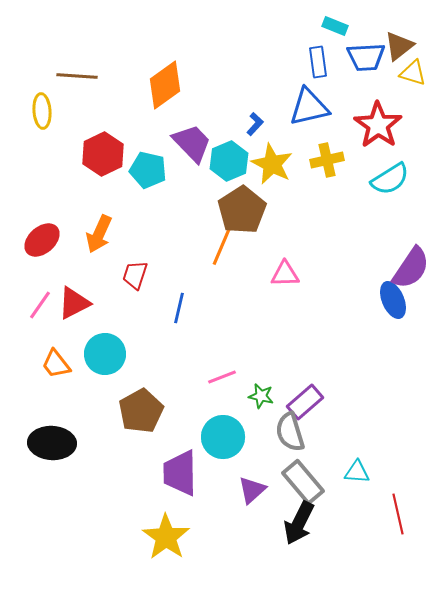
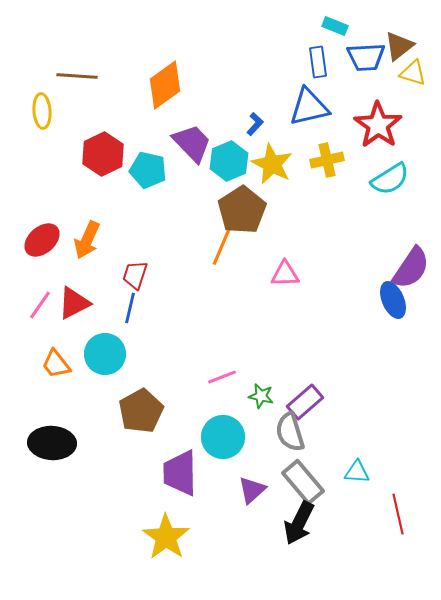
orange arrow at (99, 234): moved 12 px left, 6 px down
blue line at (179, 308): moved 49 px left
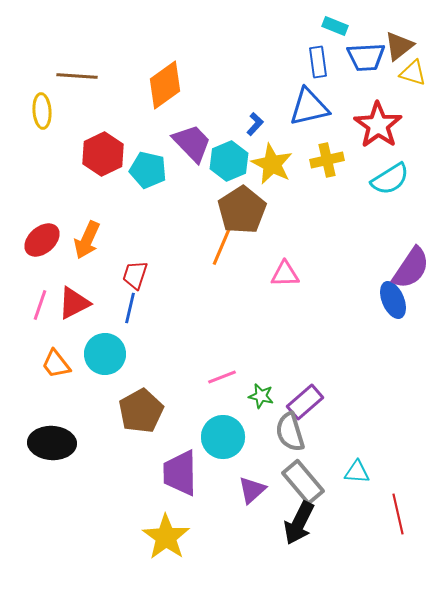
pink line at (40, 305): rotated 16 degrees counterclockwise
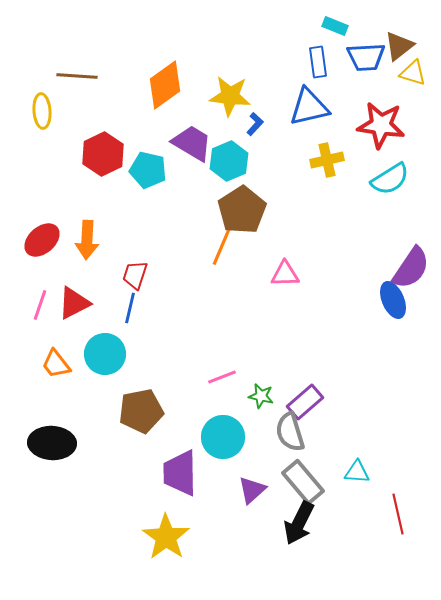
red star at (378, 125): moved 3 px right; rotated 27 degrees counterclockwise
purple trapezoid at (192, 143): rotated 15 degrees counterclockwise
yellow star at (272, 164): moved 42 px left, 68 px up; rotated 21 degrees counterclockwise
orange arrow at (87, 240): rotated 21 degrees counterclockwise
brown pentagon at (141, 411): rotated 18 degrees clockwise
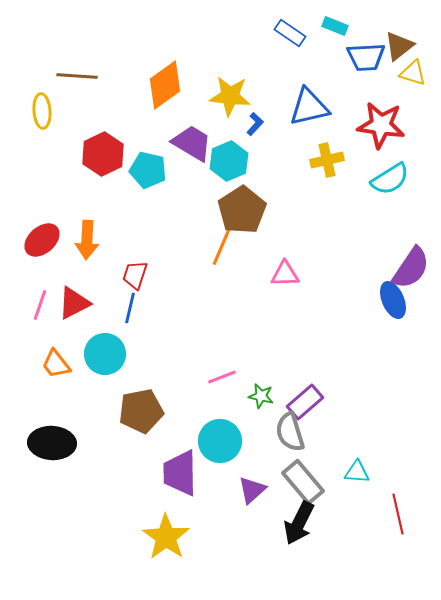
blue rectangle at (318, 62): moved 28 px left, 29 px up; rotated 48 degrees counterclockwise
cyan circle at (223, 437): moved 3 px left, 4 px down
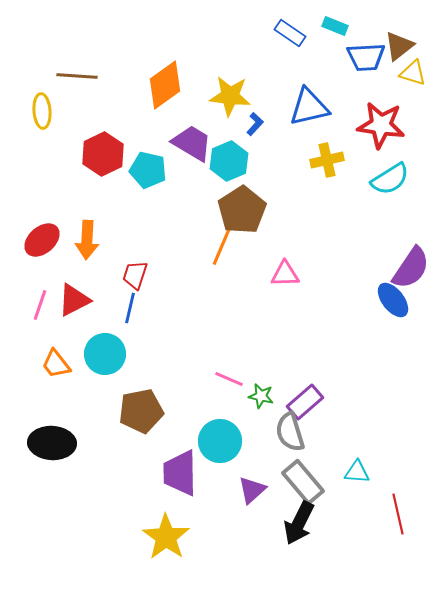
blue ellipse at (393, 300): rotated 15 degrees counterclockwise
red triangle at (74, 303): moved 3 px up
pink line at (222, 377): moved 7 px right, 2 px down; rotated 44 degrees clockwise
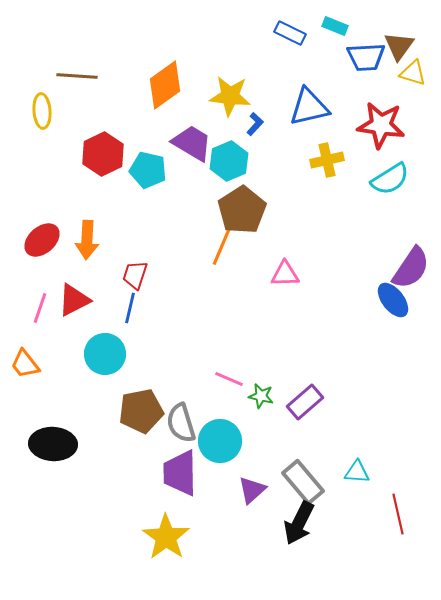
blue rectangle at (290, 33): rotated 8 degrees counterclockwise
brown triangle at (399, 46): rotated 16 degrees counterclockwise
pink line at (40, 305): moved 3 px down
orange trapezoid at (56, 364): moved 31 px left
gray semicircle at (290, 432): moved 109 px left, 9 px up
black ellipse at (52, 443): moved 1 px right, 1 px down
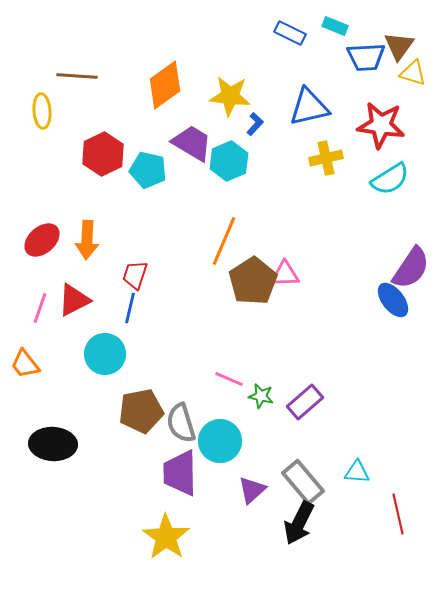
yellow cross at (327, 160): moved 1 px left, 2 px up
brown pentagon at (242, 210): moved 11 px right, 71 px down
